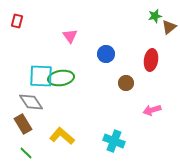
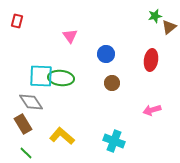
green ellipse: rotated 15 degrees clockwise
brown circle: moved 14 px left
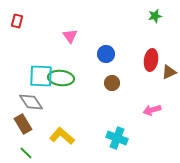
brown triangle: moved 45 px down; rotated 14 degrees clockwise
cyan cross: moved 3 px right, 3 px up
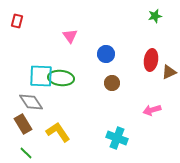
yellow L-shape: moved 4 px left, 4 px up; rotated 15 degrees clockwise
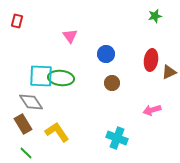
yellow L-shape: moved 1 px left
